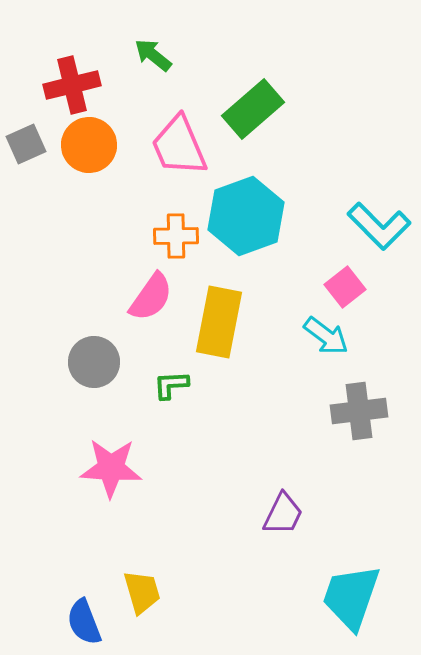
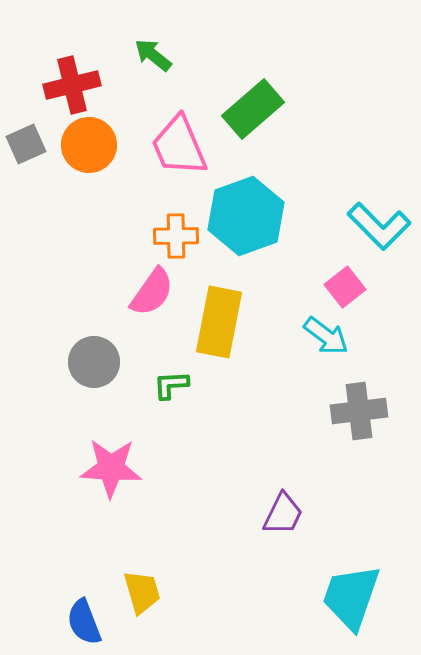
pink semicircle: moved 1 px right, 5 px up
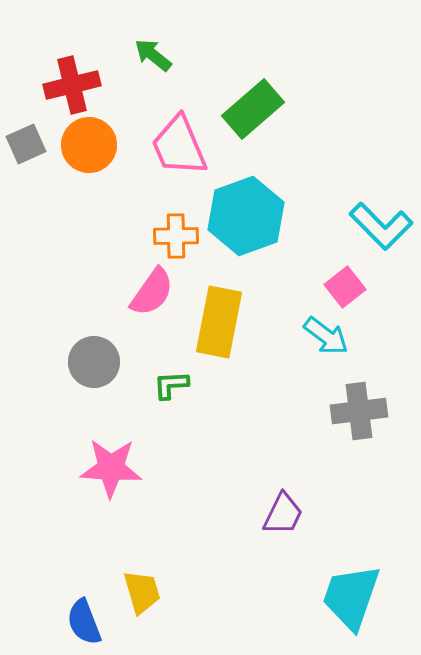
cyan L-shape: moved 2 px right
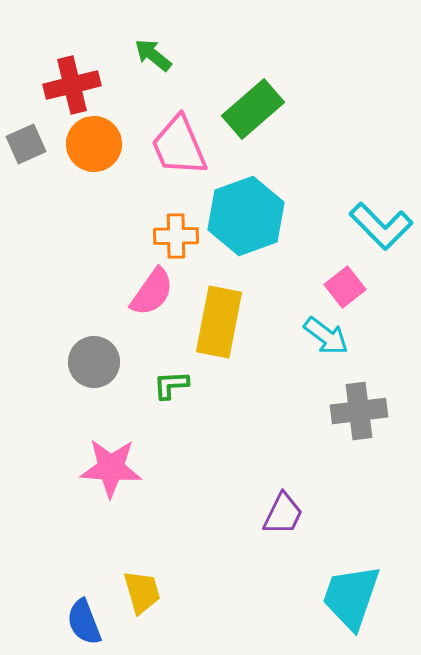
orange circle: moved 5 px right, 1 px up
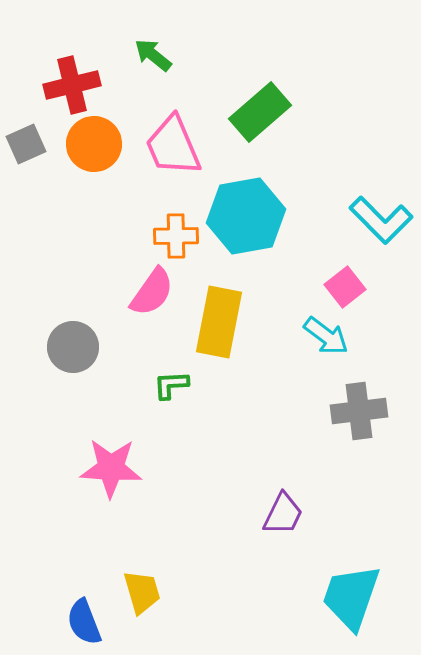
green rectangle: moved 7 px right, 3 px down
pink trapezoid: moved 6 px left
cyan hexagon: rotated 10 degrees clockwise
cyan L-shape: moved 6 px up
gray circle: moved 21 px left, 15 px up
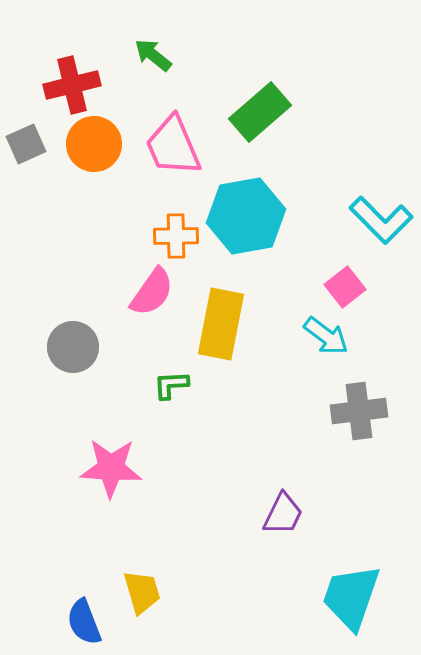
yellow rectangle: moved 2 px right, 2 px down
